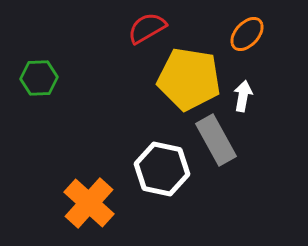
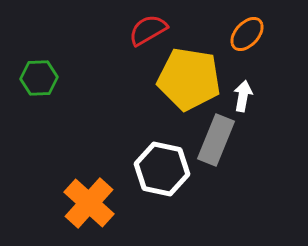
red semicircle: moved 1 px right, 2 px down
gray rectangle: rotated 51 degrees clockwise
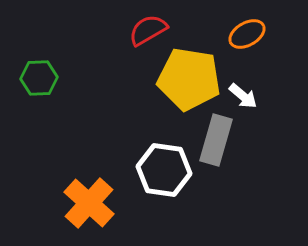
orange ellipse: rotated 18 degrees clockwise
white arrow: rotated 120 degrees clockwise
gray rectangle: rotated 6 degrees counterclockwise
white hexagon: moved 2 px right, 1 px down; rotated 4 degrees counterclockwise
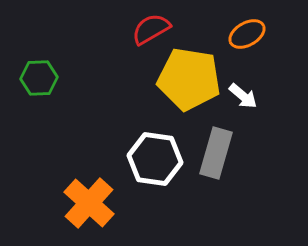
red semicircle: moved 3 px right, 1 px up
gray rectangle: moved 13 px down
white hexagon: moved 9 px left, 11 px up
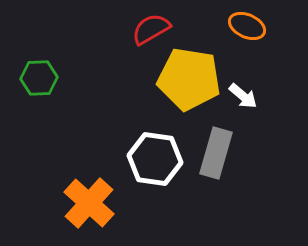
orange ellipse: moved 8 px up; rotated 54 degrees clockwise
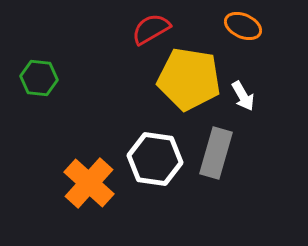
orange ellipse: moved 4 px left
green hexagon: rotated 9 degrees clockwise
white arrow: rotated 20 degrees clockwise
orange cross: moved 20 px up
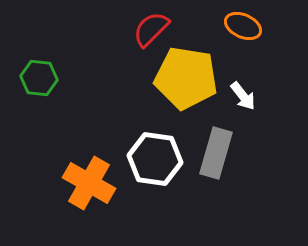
red semicircle: rotated 15 degrees counterclockwise
yellow pentagon: moved 3 px left, 1 px up
white arrow: rotated 8 degrees counterclockwise
orange cross: rotated 12 degrees counterclockwise
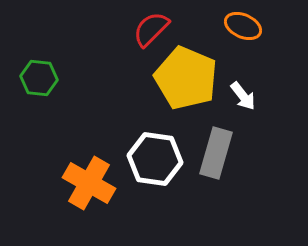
yellow pentagon: rotated 14 degrees clockwise
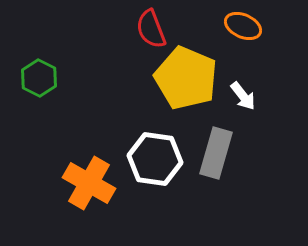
red semicircle: rotated 66 degrees counterclockwise
green hexagon: rotated 21 degrees clockwise
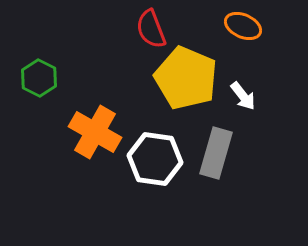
orange cross: moved 6 px right, 51 px up
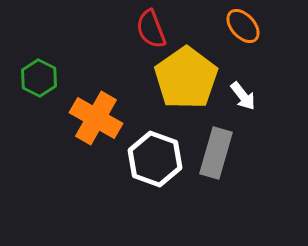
orange ellipse: rotated 24 degrees clockwise
yellow pentagon: rotated 14 degrees clockwise
orange cross: moved 1 px right, 14 px up
white hexagon: rotated 12 degrees clockwise
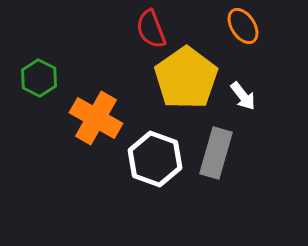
orange ellipse: rotated 9 degrees clockwise
